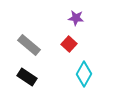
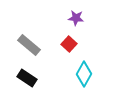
black rectangle: moved 1 px down
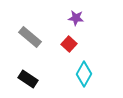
gray rectangle: moved 1 px right, 8 px up
black rectangle: moved 1 px right, 1 px down
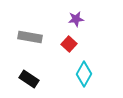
purple star: moved 1 px down; rotated 14 degrees counterclockwise
gray rectangle: rotated 30 degrees counterclockwise
black rectangle: moved 1 px right
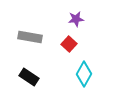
black rectangle: moved 2 px up
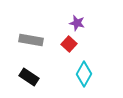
purple star: moved 1 px right, 4 px down; rotated 21 degrees clockwise
gray rectangle: moved 1 px right, 3 px down
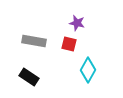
gray rectangle: moved 3 px right, 1 px down
red square: rotated 28 degrees counterclockwise
cyan diamond: moved 4 px right, 4 px up
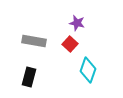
red square: moved 1 px right; rotated 28 degrees clockwise
cyan diamond: rotated 10 degrees counterclockwise
black rectangle: rotated 72 degrees clockwise
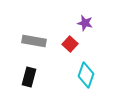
purple star: moved 8 px right
cyan diamond: moved 2 px left, 5 px down
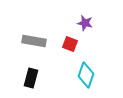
red square: rotated 21 degrees counterclockwise
black rectangle: moved 2 px right, 1 px down
